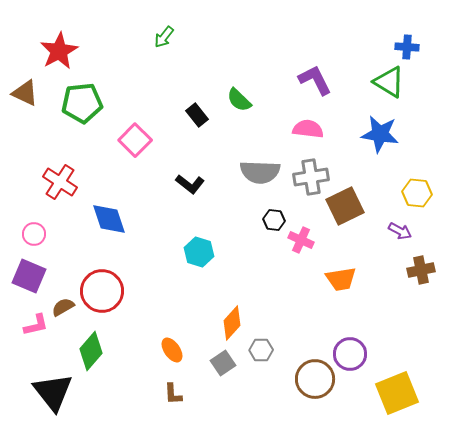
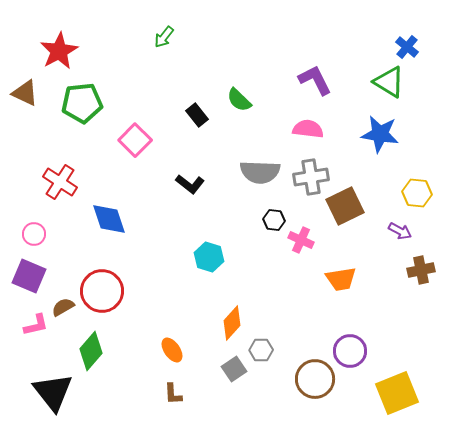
blue cross: rotated 35 degrees clockwise
cyan hexagon: moved 10 px right, 5 px down
purple circle: moved 3 px up
gray square: moved 11 px right, 6 px down
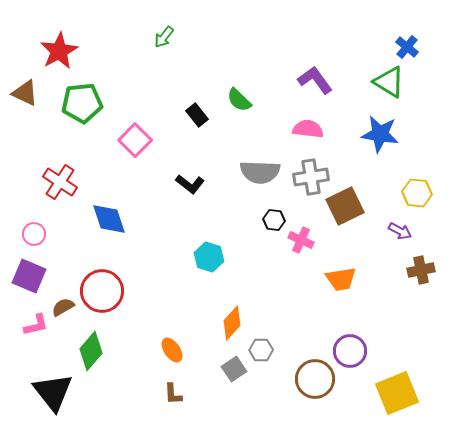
purple L-shape: rotated 9 degrees counterclockwise
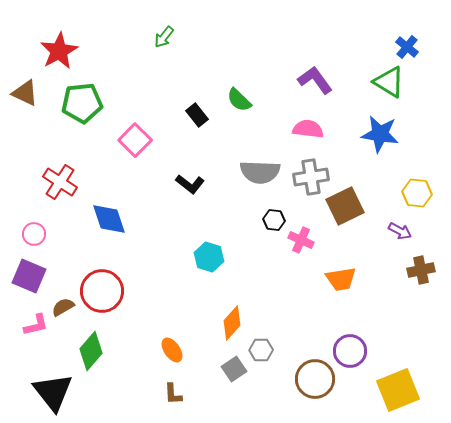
yellow square: moved 1 px right, 3 px up
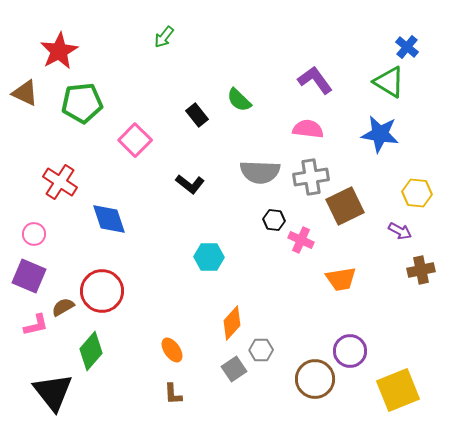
cyan hexagon: rotated 16 degrees counterclockwise
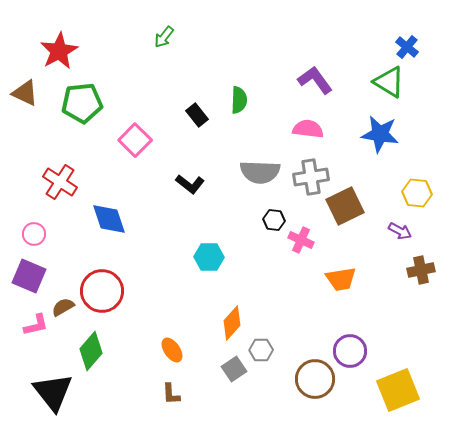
green semicircle: rotated 132 degrees counterclockwise
brown L-shape: moved 2 px left
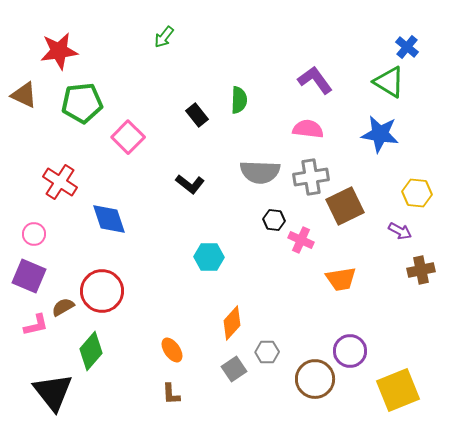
red star: rotated 21 degrees clockwise
brown triangle: moved 1 px left, 2 px down
pink square: moved 7 px left, 3 px up
gray hexagon: moved 6 px right, 2 px down
